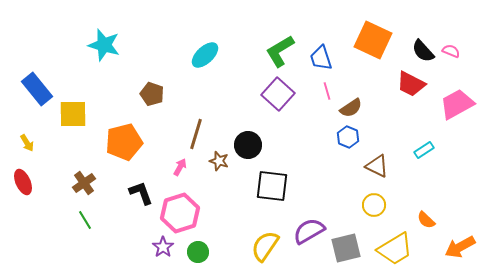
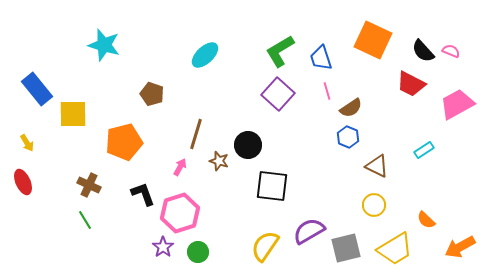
brown cross: moved 5 px right, 2 px down; rotated 30 degrees counterclockwise
black L-shape: moved 2 px right, 1 px down
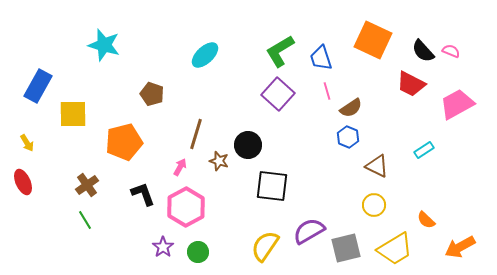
blue rectangle: moved 1 px right, 3 px up; rotated 68 degrees clockwise
brown cross: moved 2 px left; rotated 30 degrees clockwise
pink hexagon: moved 6 px right, 6 px up; rotated 12 degrees counterclockwise
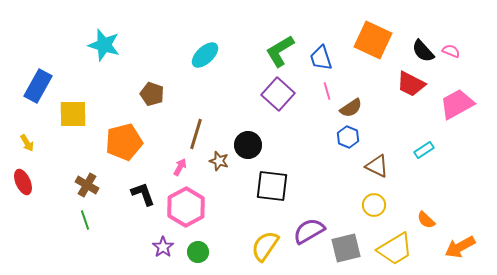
brown cross: rotated 25 degrees counterclockwise
green line: rotated 12 degrees clockwise
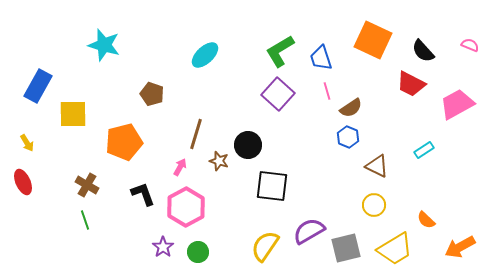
pink semicircle: moved 19 px right, 6 px up
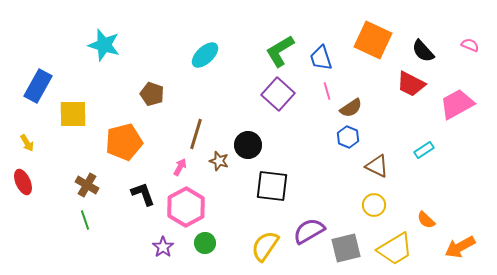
green circle: moved 7 px right, 9 px up
